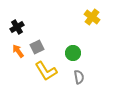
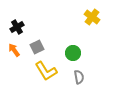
orange arrow: moved 4 px left, 1 px up
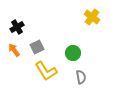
gray semicircle: moved 2 px right
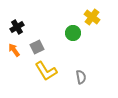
green circle: moved 20 px up
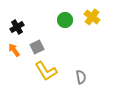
green circle: moved 8 px left, 13 px up
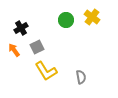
green circle: moved 1 px right
black cross: moved 4 px right, 1 px down
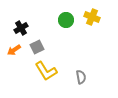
yellow cross: rotated 14 degrees counterclockwise
orange arrow: rotated 88 degrees counterclockwise
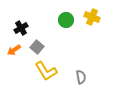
gray square: rotated 24 degrees counterclockwise
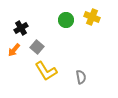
orange arrow: rotated 16 degrees counterclockwise
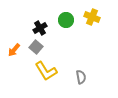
black cross: moved 19 px right
gray square: moved 1 px left
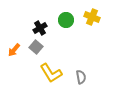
yellow L-shape: moved 5 px right, 2 px down
